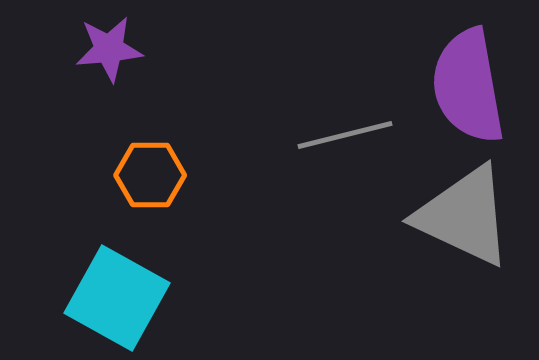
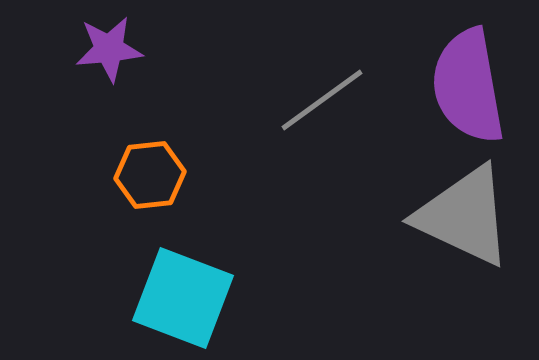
gray line: moved 23 px left, 35 px up; rotated 22 degrees counterclockwise
orange hexagon: rotated 6 degrees counterclockwise
cyan square: moved 66 px right; rotated 8 degrees counterclockwise
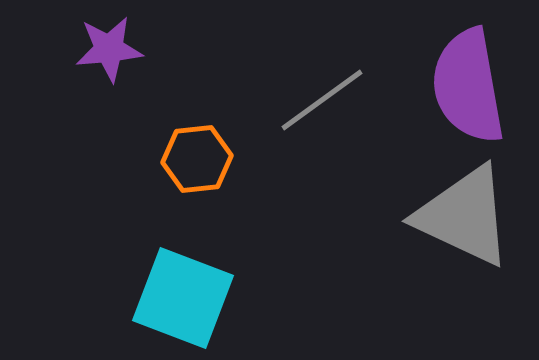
orange hexagon: moved 47 px right, 16 px up
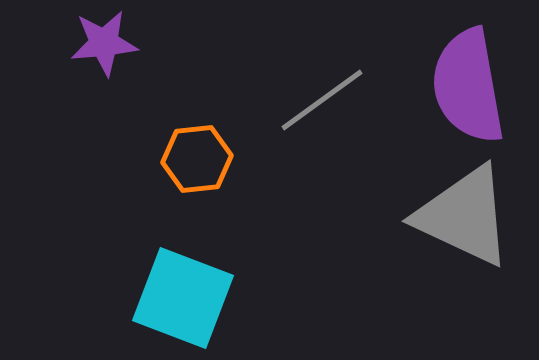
purple star: moved 5 px left, 6 px up
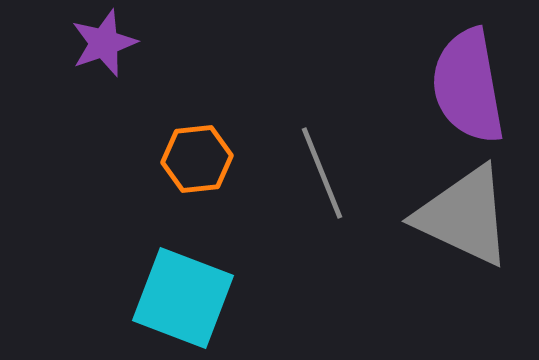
purple star: rotated 14 degrees counterclockwise
gray line: moved 73 px down; rotated 76 degrees counterclockwise
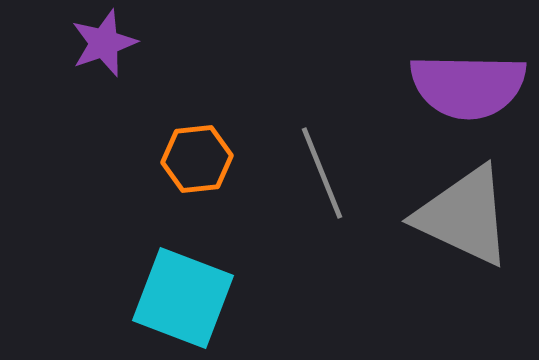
purple semicircle: rotated 79 degrees counterclockwise
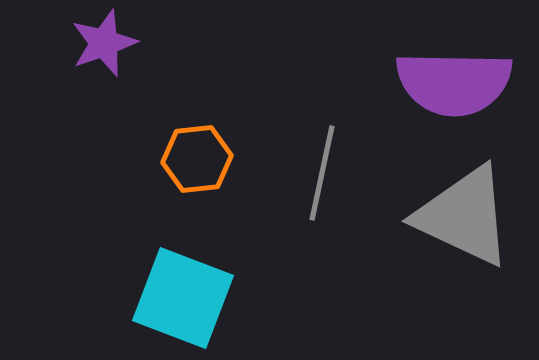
purple semicircle: moved 14 px left, 3 px up
gray line: rotated 34 degrees clockwise
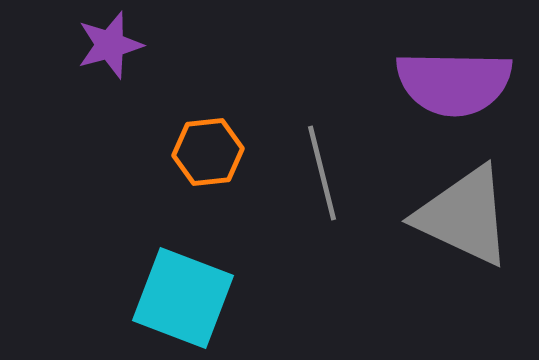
purple star: moved 6 px right, 2 px down; rotated 4 degrees clockwise
orange hexagon: moved 11 px right, 7 px up
gray line: rotated 26 degrees counterclockwise
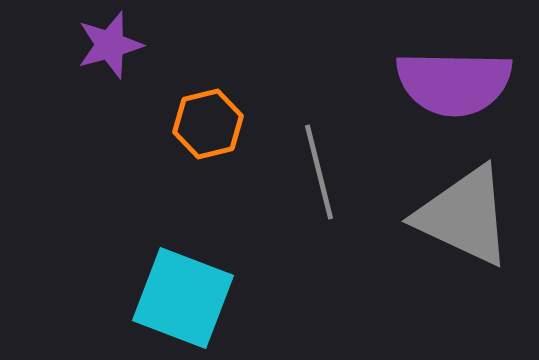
orange hexagon: moved 28 px up; rotated 8 degrees counterclockwise
gray line: moved 3 px left, 1 px up
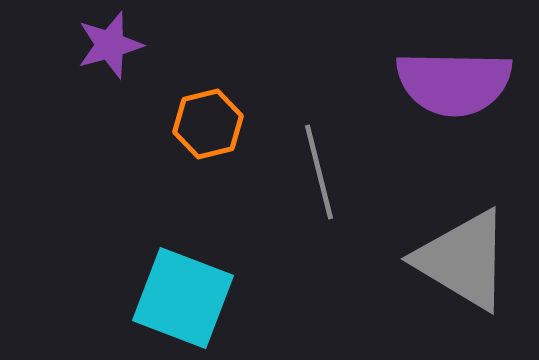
gray triangle: moved 1 px left, 44 px down; rotated 6 degrees clockwise
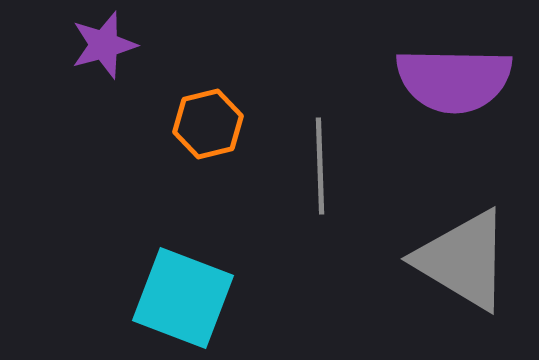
purple star: moved 6 px left
purple semicircle: moved 3 px up
gray line: moved 1 px right, 6 px up; rotated 12 degrees clockwise
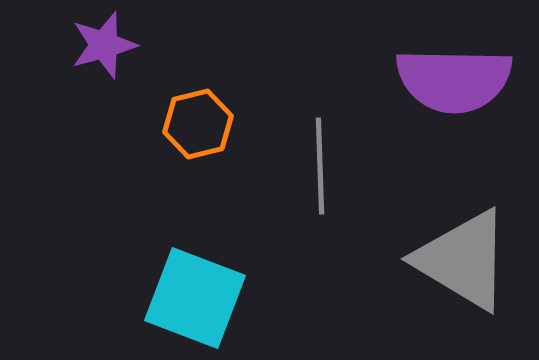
orange hexagon: moved 10 px left
cyan square: moved 12 px right
